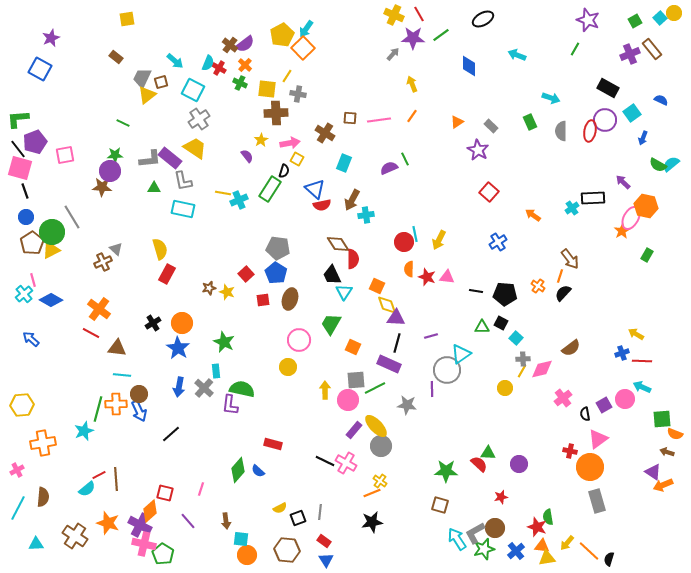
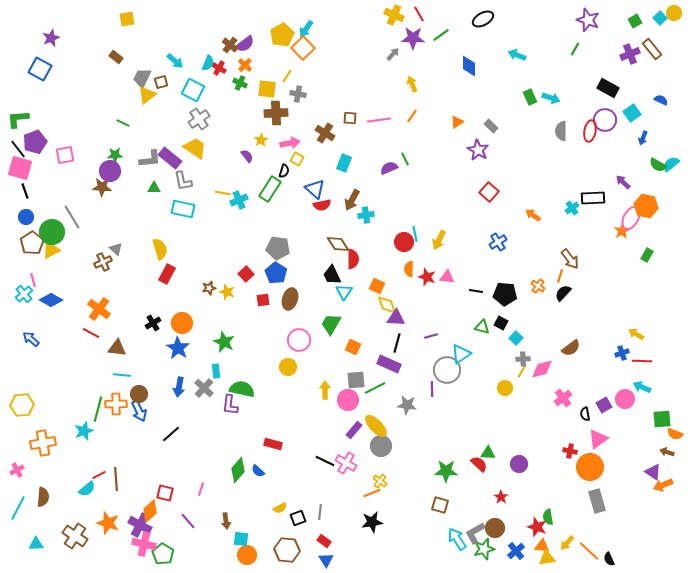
green rectangle at (530, 122): moved 25 px up
green triangle at (482, 327): rotated 14 degrees clockwise
red star at (501, 497): rotated 24 degrees counterclockwise
black semicircle at (609, 559): rotated 40 degrees counterclockwise
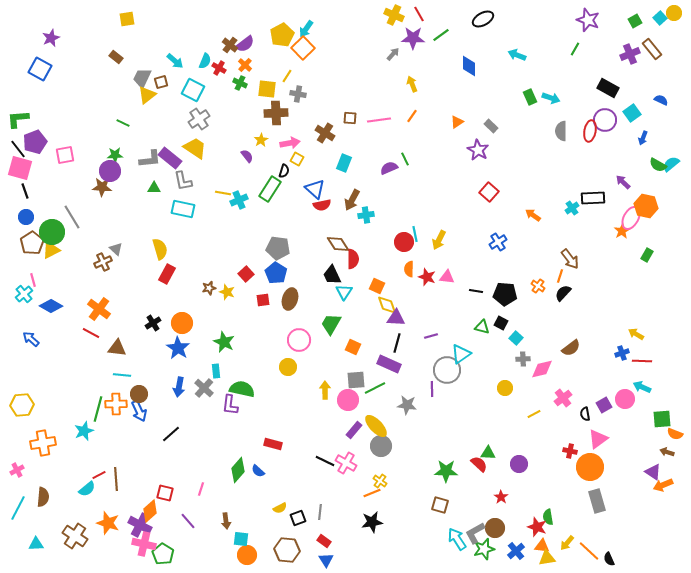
cyan semicircle at (208, 63): moved 3 px left, 2 px up
blue diamond at (51, 300): moved 6 px down
yellow line at (522, 371): moved 12 px right, 43 px down; rotated 32 degrees clockwise
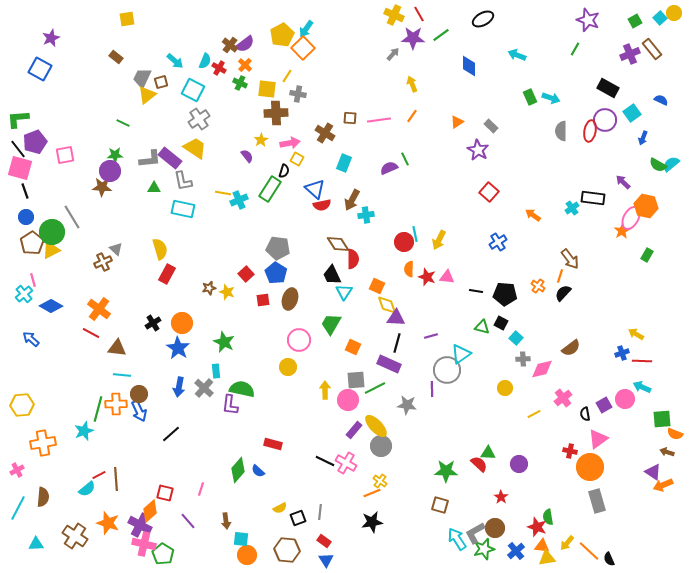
black rectangle at (593, 198): rotated 10 degrees clockwise
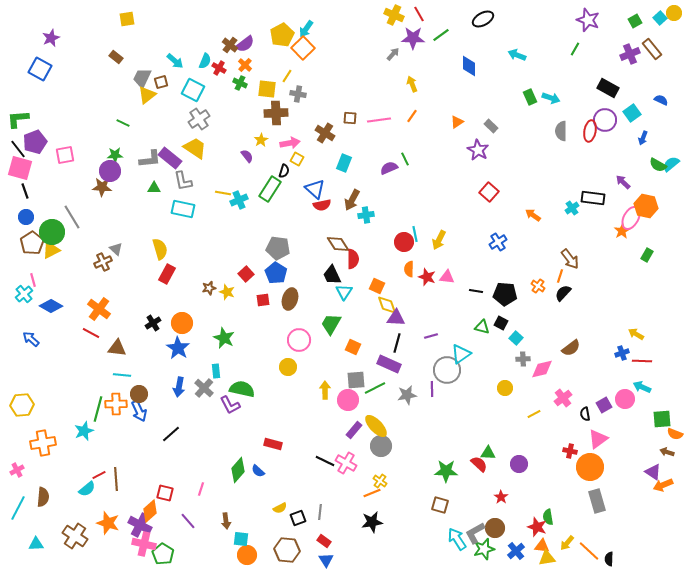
green star at (224, 342): moved 4 px up
purple L-shape at (230, 405): rotated 35 degrees counterclockwise
gray star at (407, 405): moved 10 px up; rotated 18 degrees counterclockwise
black semicircle at (609, 559): rotated 24 degrees clockwise
